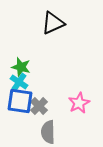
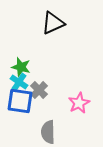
gray cross: moved 16 px up
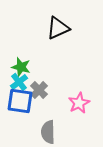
black triangle: moved 5 px right, 5 px down
cyan cross: rotated 18 degrees clockwise
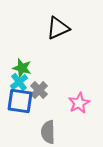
green star: moved 1 px right, 1 px down
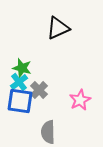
pink star: moved 1 px right, 3 px up
